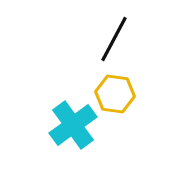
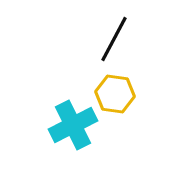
cyan cross: rotated 9 degrees clockwise
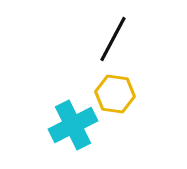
black line: moved 1 px left
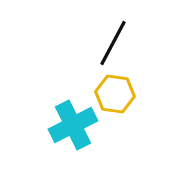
black line: moved 4 px down
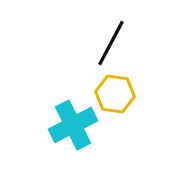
black line: moved 2 px left
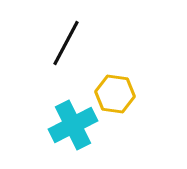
black line: moved 45 px left
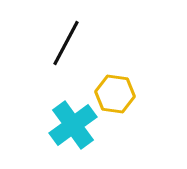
cyan cross: rotated 9 degrees counterclockwise
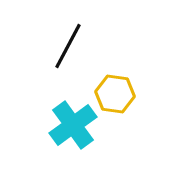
black line: moved 2 px right, 3 px down
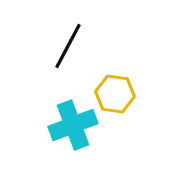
cyan cross: rotated 15 degrees clockwise
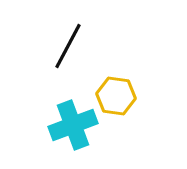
yellow hexagon: moved 1 px right, 2 px down
